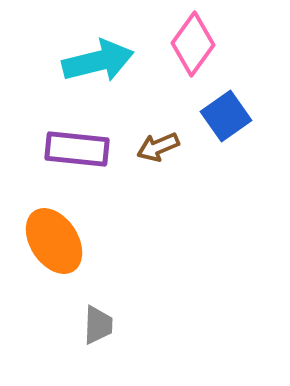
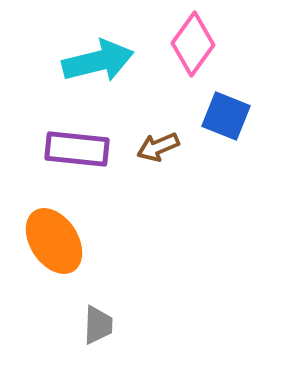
blue square: rotated 33 degrees counterclockwise
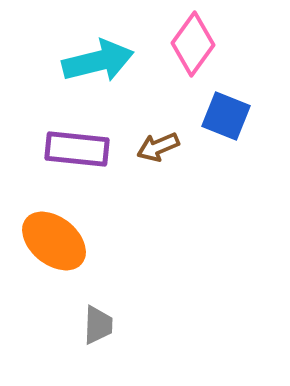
orange ellipse: rotated 18 degrees counterclockwise
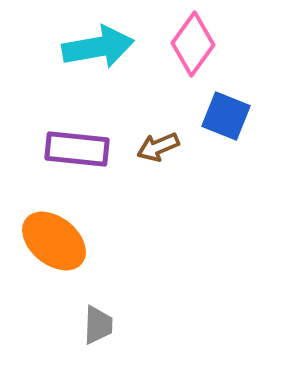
cyan arrow: moved 14 px up; rotated 4 degrees clockwise
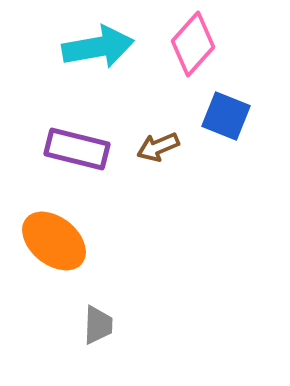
pink diamond: rotated 6 degrees clockwise
purple rectangle: rotated 8 degrees clockwise
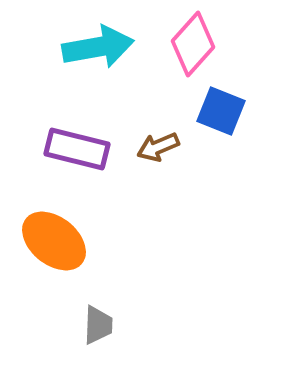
blue square: moved 5 px left, 5 px up
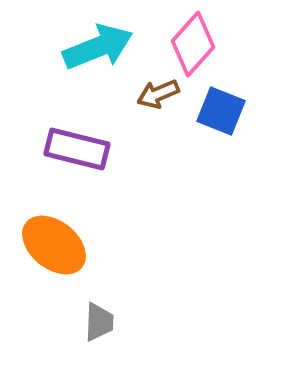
cyan arrow: rotated 12 degrees counterclockwise
brown arrow: moved 53 px up
orange ellipse: moved 4 px down
gray trapezoid: moved 1 px right, 3 px up
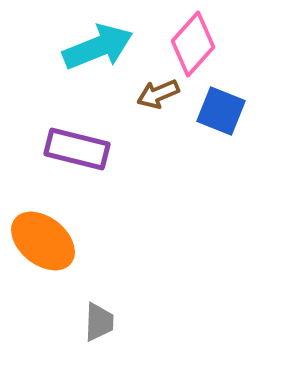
orange ellipse: moved 11 px left, 4 px up
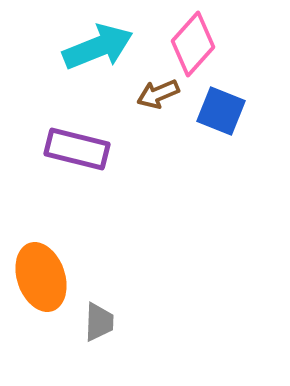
orange ellipse: moved 2 px left, 36 px down; rotated 32 degrees clockwise
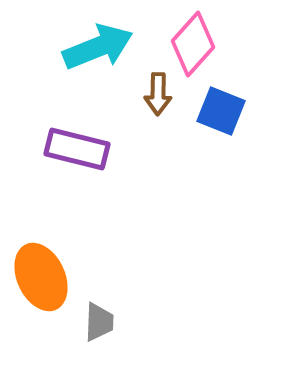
brown arrow: rotated 66 degrees counterclockwise
orange ellipse: rotated 6 degrees counterclockwise
